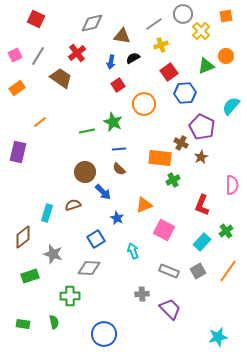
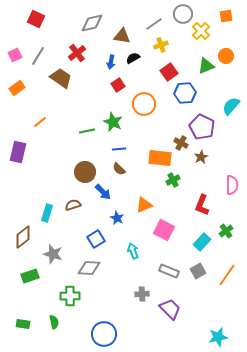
orange line at (228, 271): moved 1 px left, 4 px down
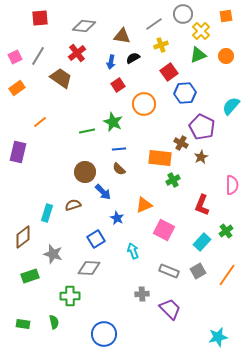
red square at (36, 19): moved 4 px right, 1 px up; rotated 30 degrees counterclockwise
gray diamond at (92, 23): moved 8 px left, 3 px down; rotated 20 degrees clockwise
pink square at (15, 55): moved 2 px down
green triangle at (206, 66): moved 8 px left, 11 px up
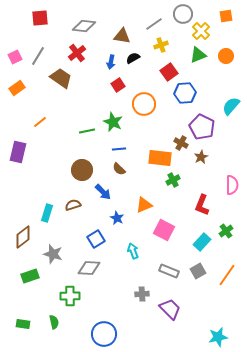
brown circle at (85, 172): moved 3 px left, 2 px up
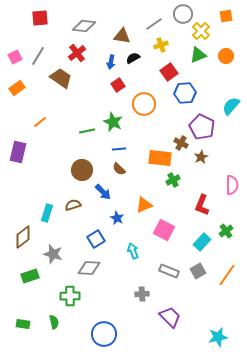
purple trapezoid at (170, 309): moved 8 px down
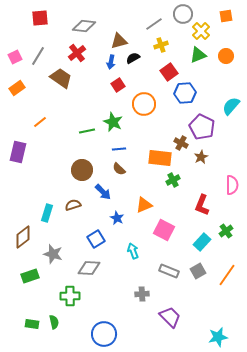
brown triangle at (122, 36): moved 3 px left, 5 px down; rotated 24 degrees counterclockwise
green rectangle at (23, 324): moved 9 px right
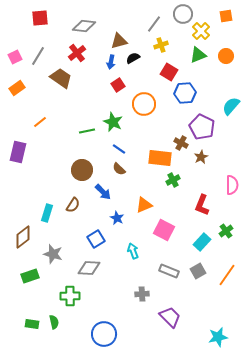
gray line at (154, 24): rotated 18 degrees counterclockwise
red square at (169, 72): rotated 24 degrees counterclockwise
blue line at (119, 149): rotated 40 degrees clockwise
brown semicircle at (73, 205): rotated 140 degrees clockwise
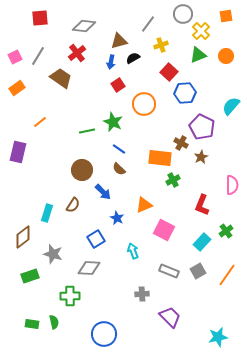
gray line at (154, 24): moved 6 px left
red square at (169, 72): rotated 12 degrees clockwise
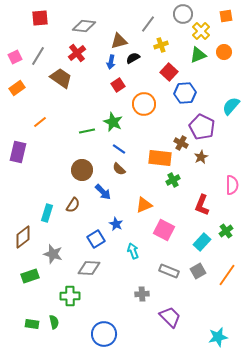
orange circle at (226, 56): moved 2 px left, 4 px up
blue star at (117, 218): moved 1 px left, 6 px down
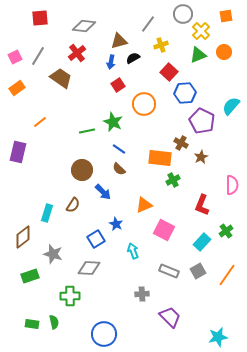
purple pentagon at (202, 127): moved 6 px up
